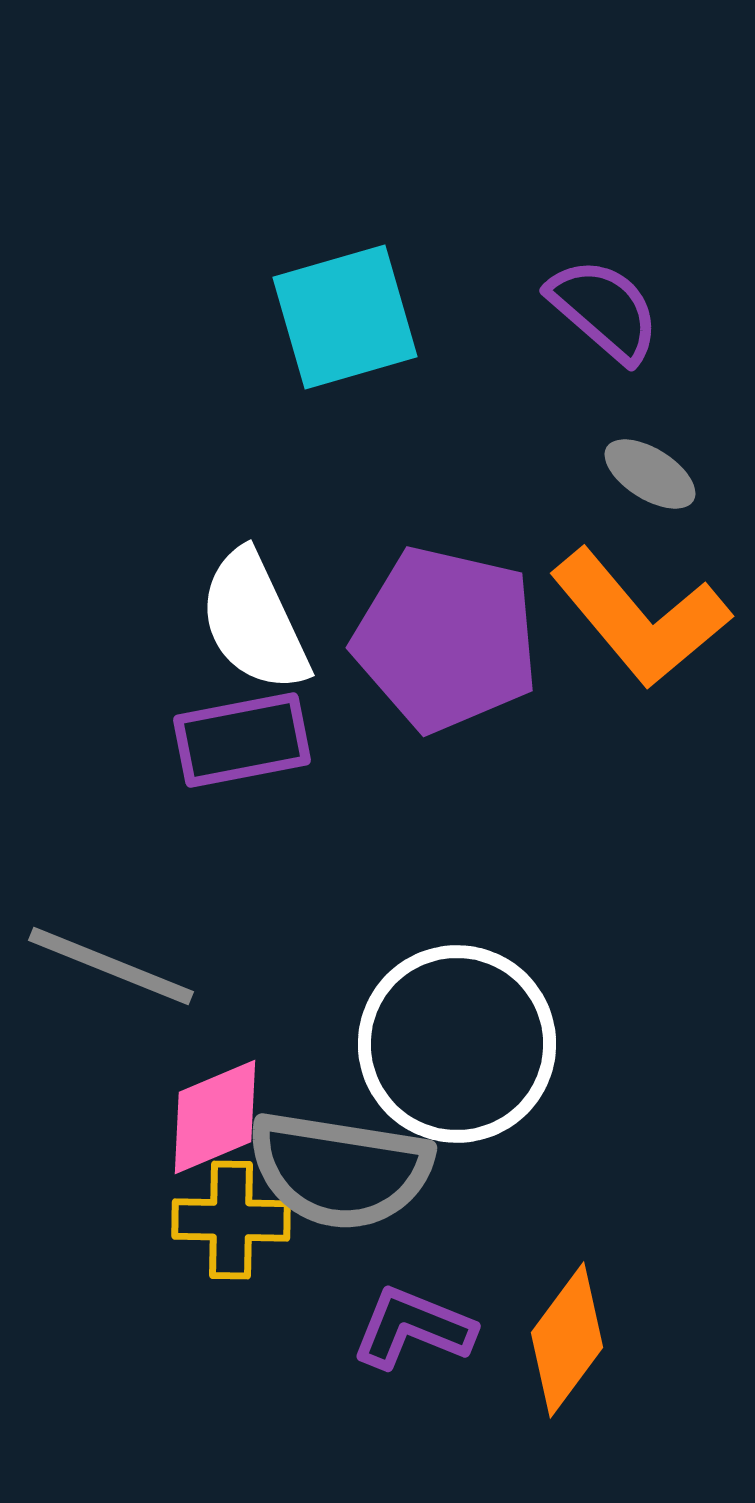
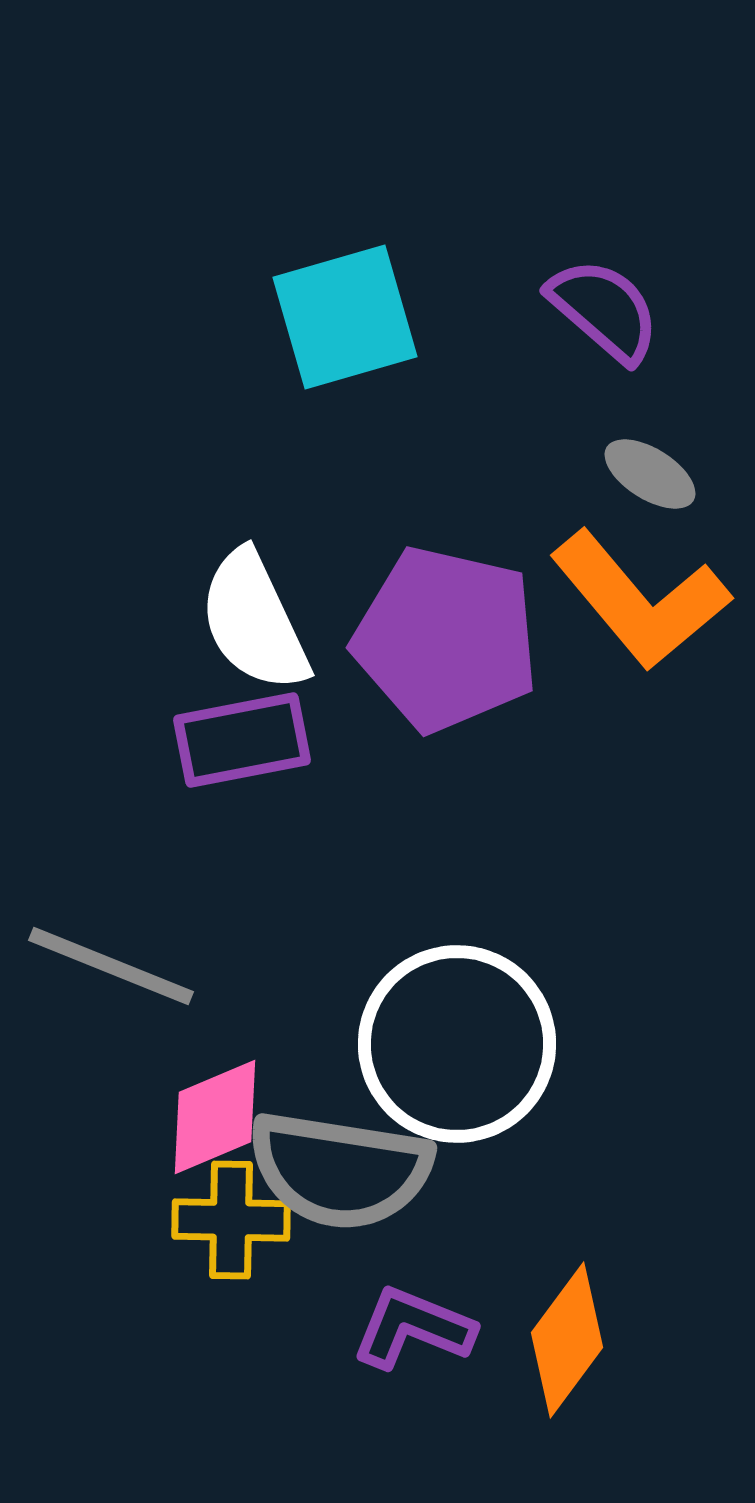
orange L-shape: moved 18 px up
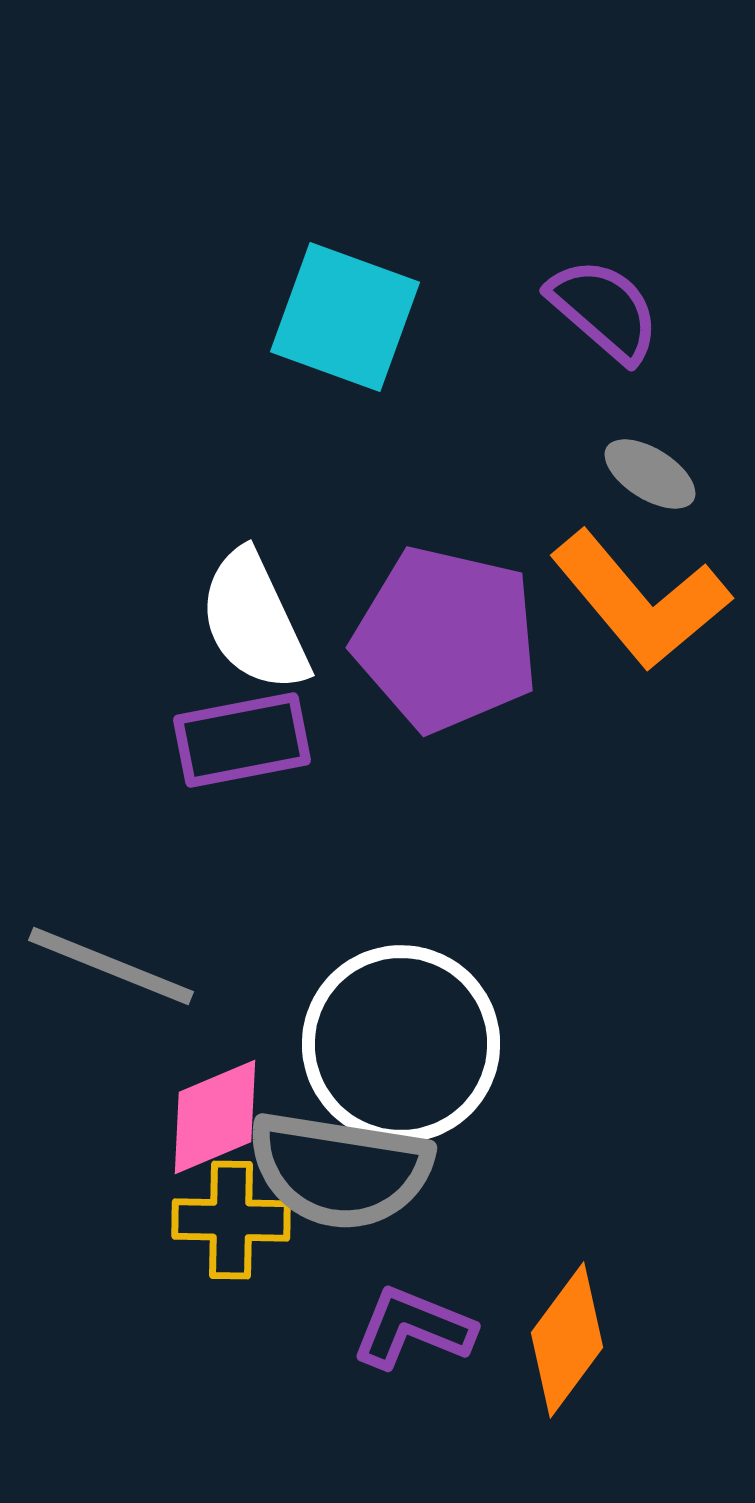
cyan square: rotated 36 degrees clockwise
white circle: moved 56 px left
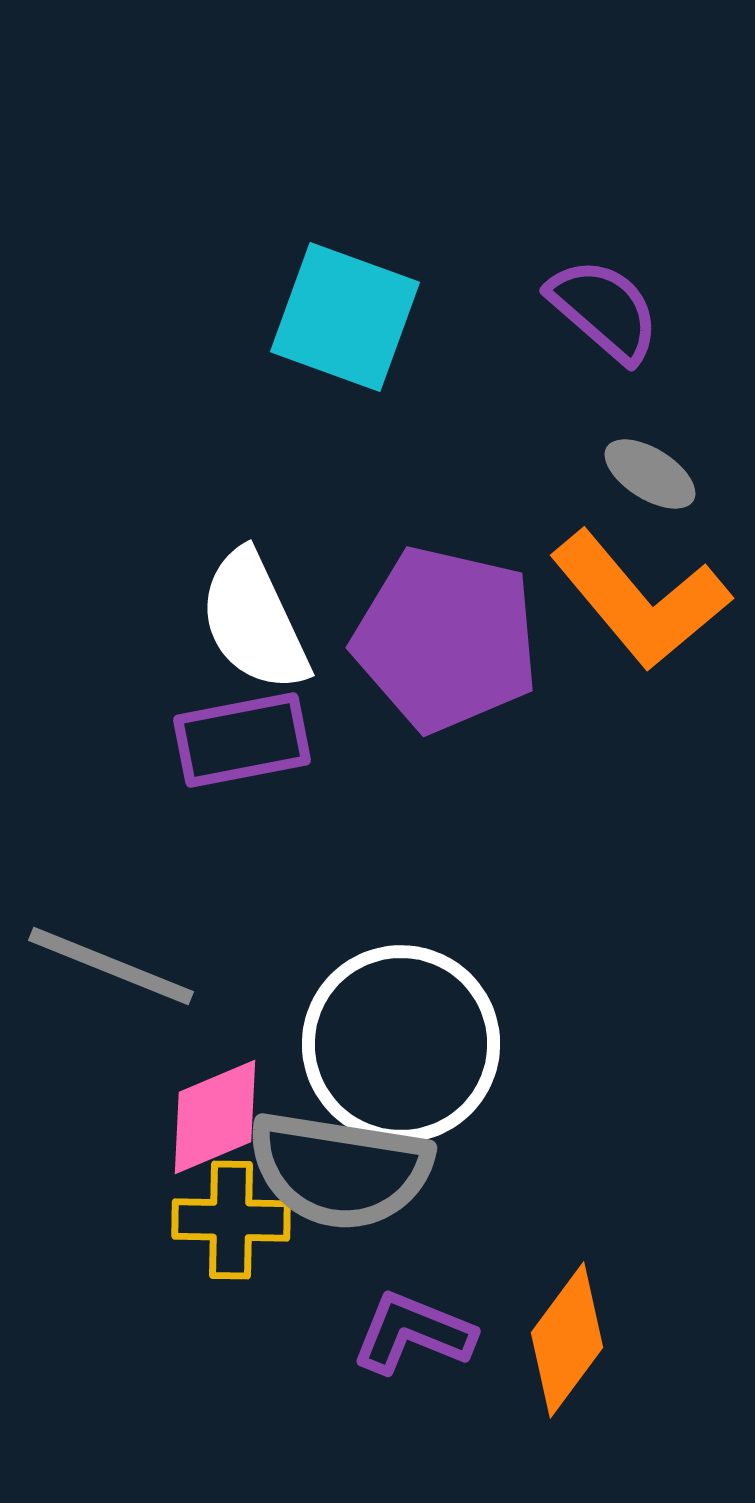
purple L-shape: moved 5 px down
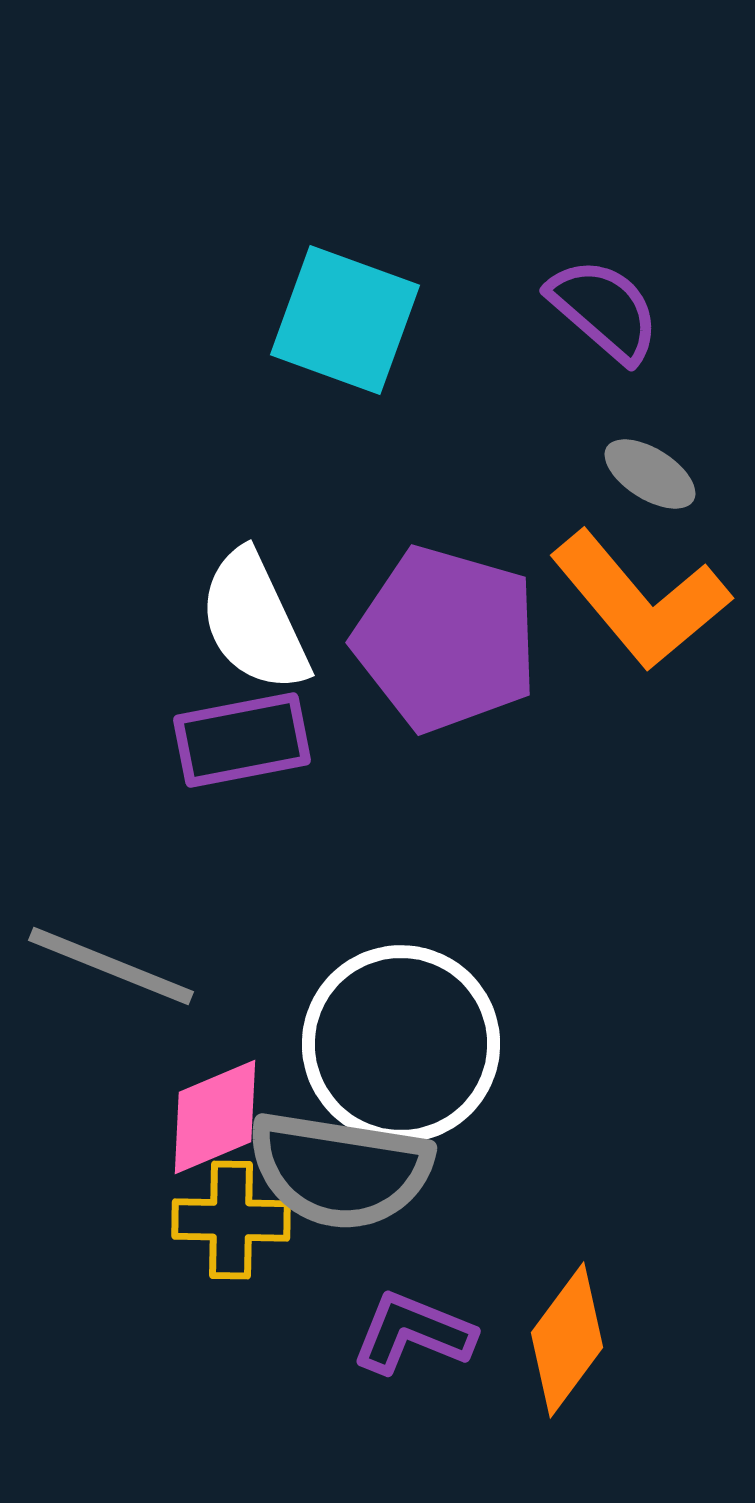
cyan square: moved 3 px down
purple pentagon: rotated 3 degrees clockwise
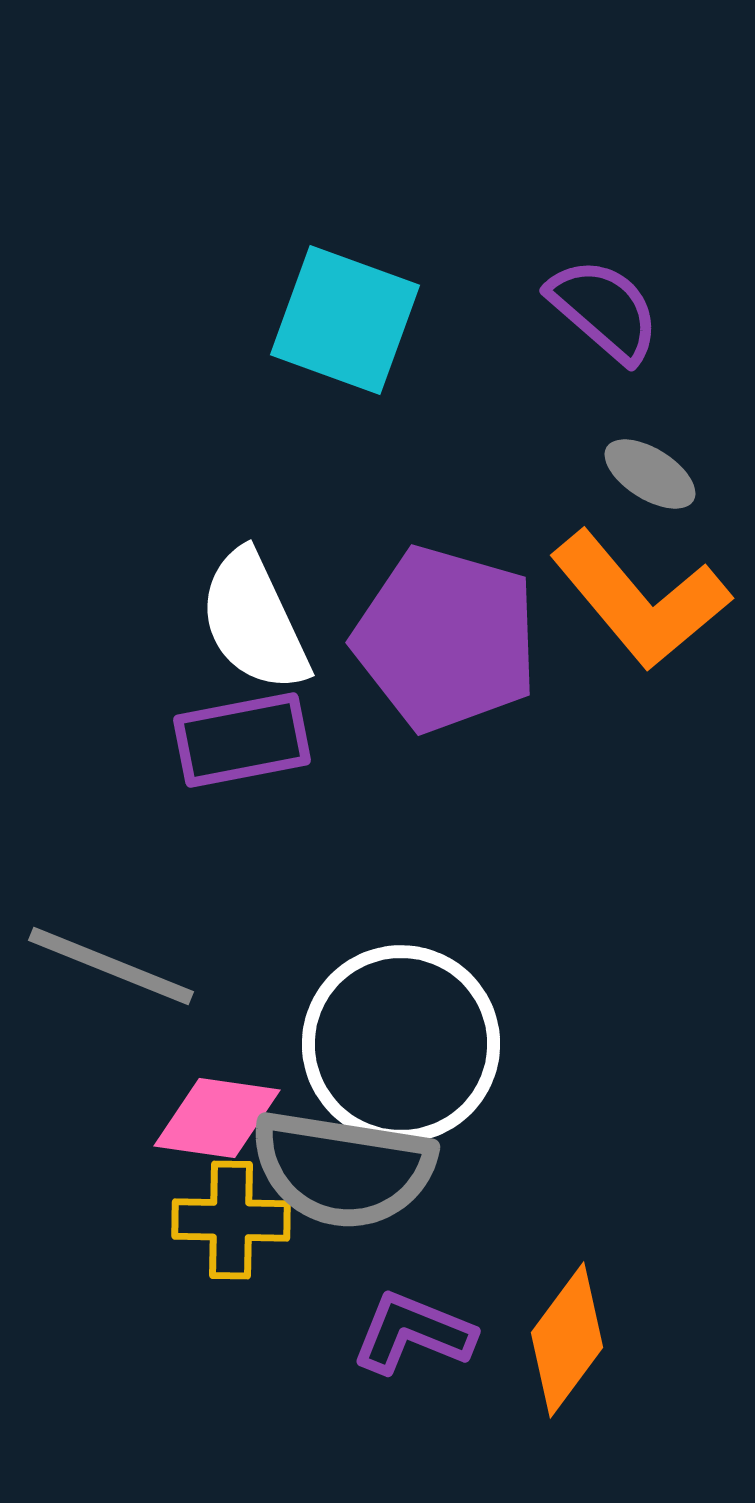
pink diamond: moved 2 px right, 1 px down; rotated 31 degrees clockwise
gray semicircle: moved 3 px right, 1 px up
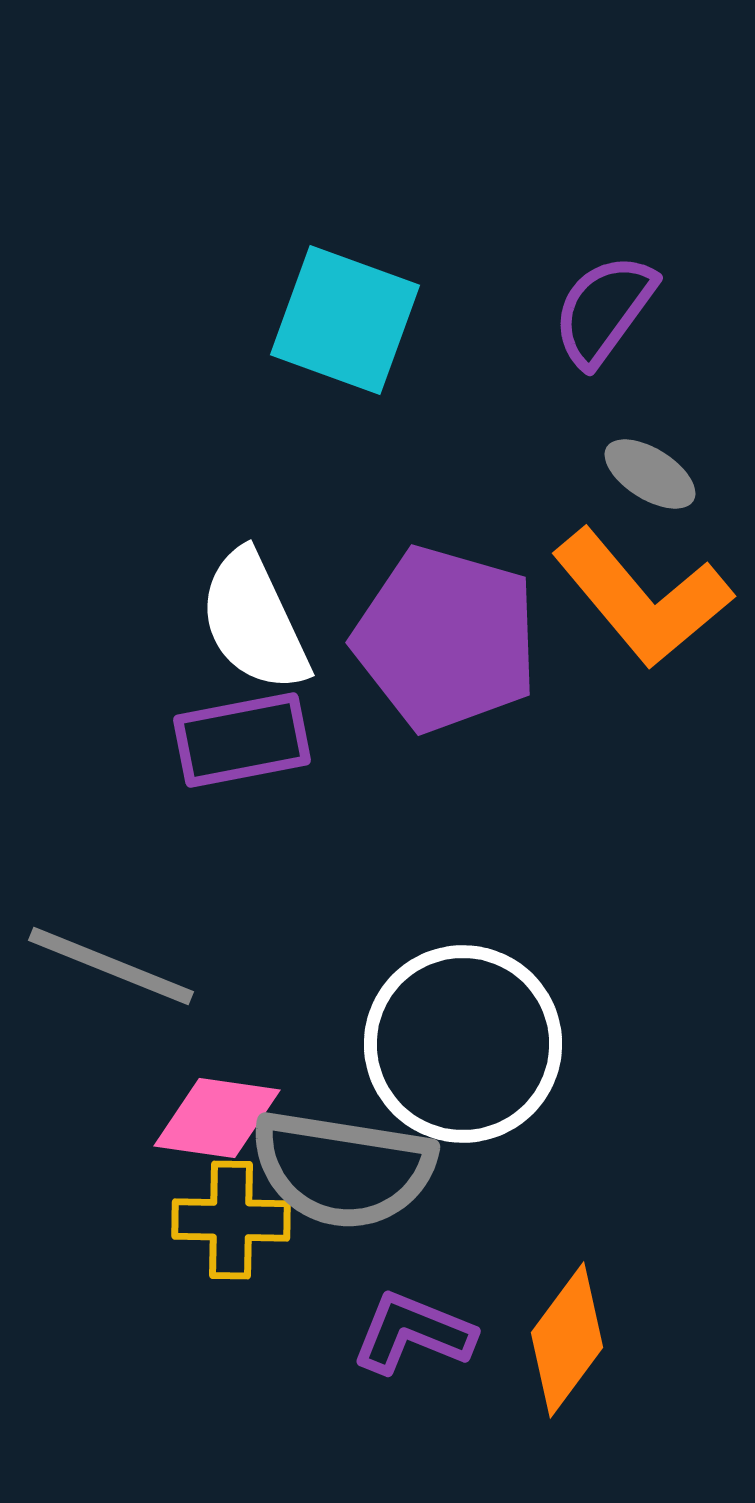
purple semicircle: rotated 95 degrees counterclockwise
orange L-shape: moved 2 px right, 2 px up
white circle: moved 62 px right
